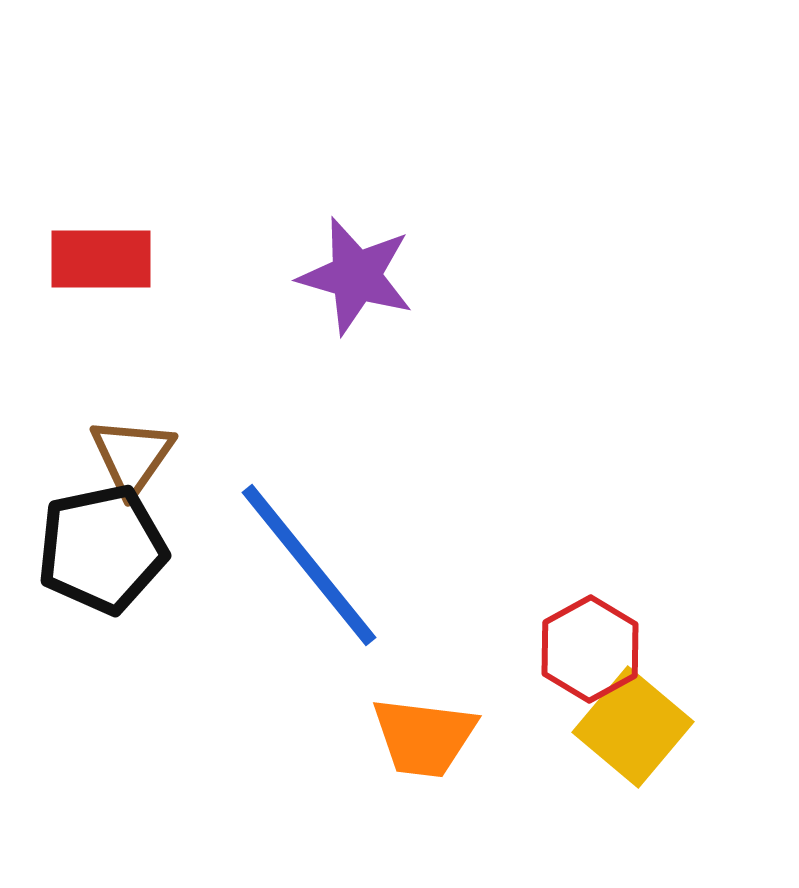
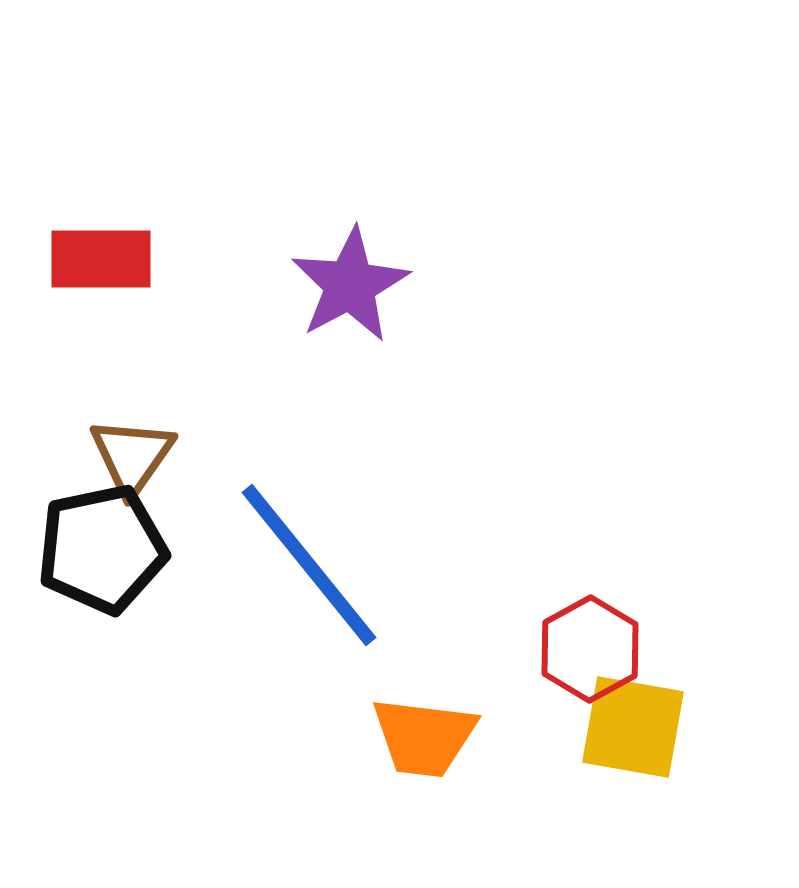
purple star: moved 6 px left, 9 px down; rotated 28 degrees clockwise
yellow square: rotated 30 degrees counterclockwise
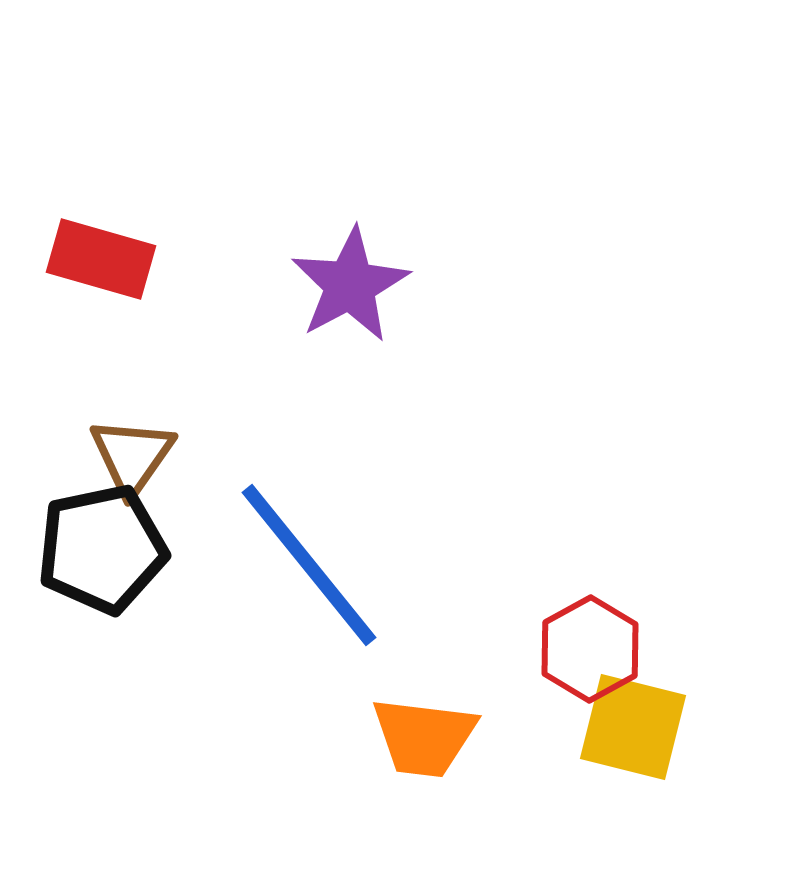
red rectangle: rotated 16 degrees clockwise
yellow square: rotated 4 degrees clockwise
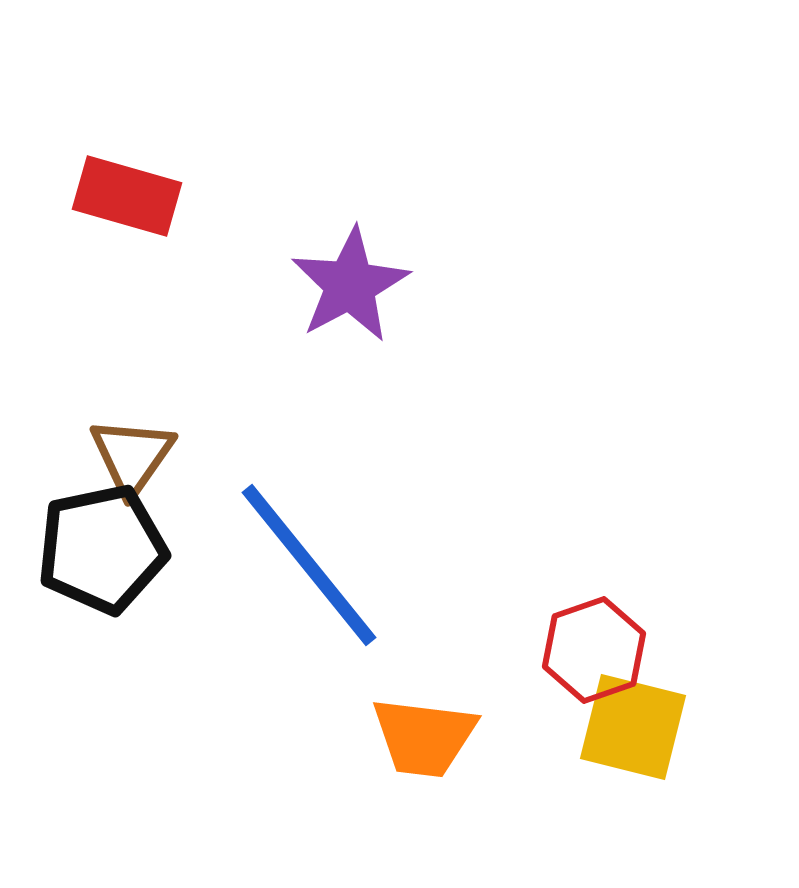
red rectangle: moved 26 px right, 63 px up
red hexagon: moved 4 px right, 1 px down; rotated 10 degrees clockwise
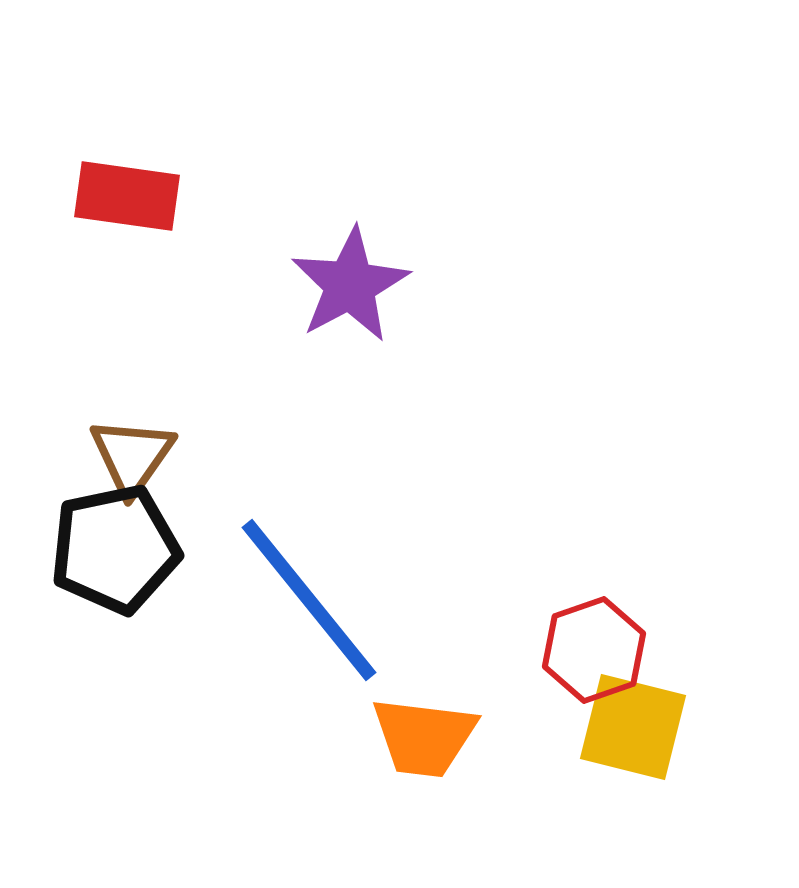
red rectangle: rotated 8 degrees counterclockwise
black pentagon: moved 13 px right
blue line: moved 35 px down
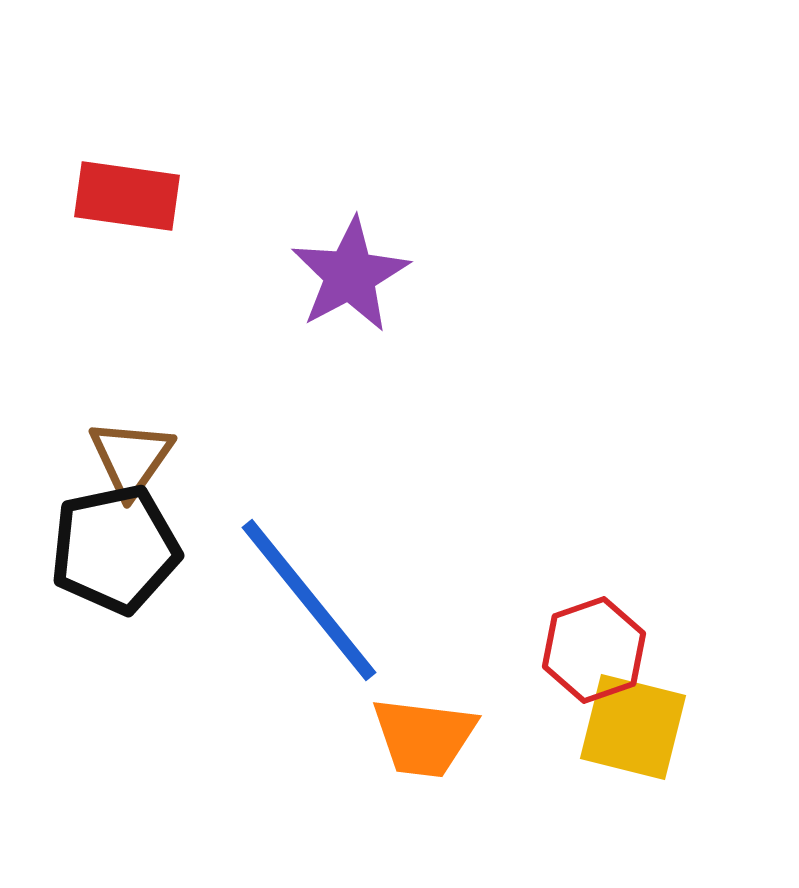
purple star: moved 10 px up
brown triangle: moved 1 px left, 2 px down
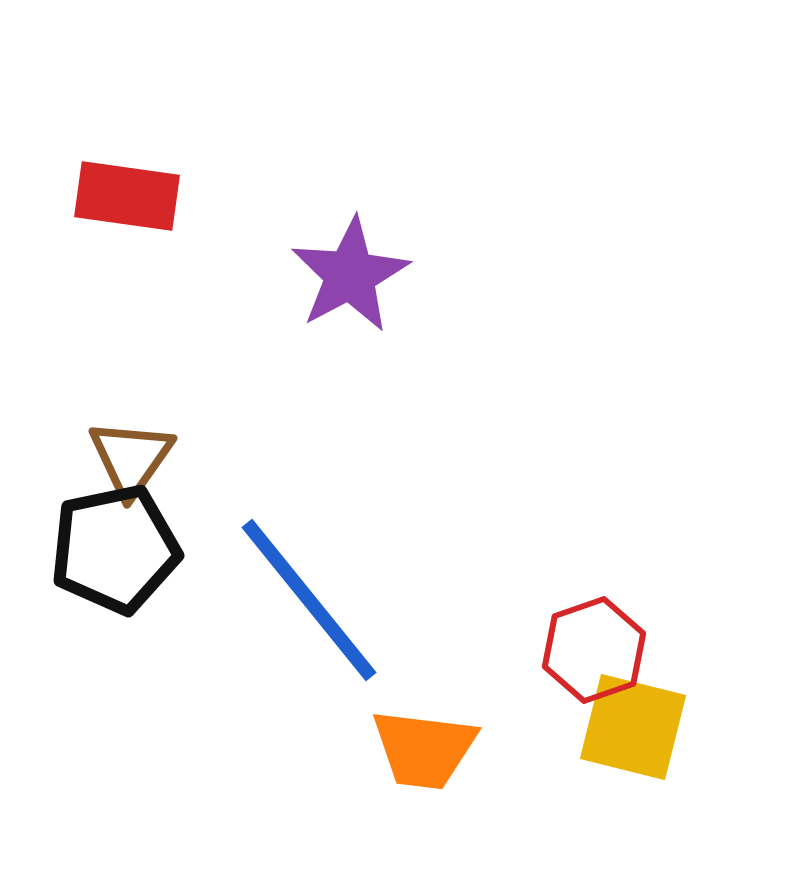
orange trapezoid: moved 12 px down
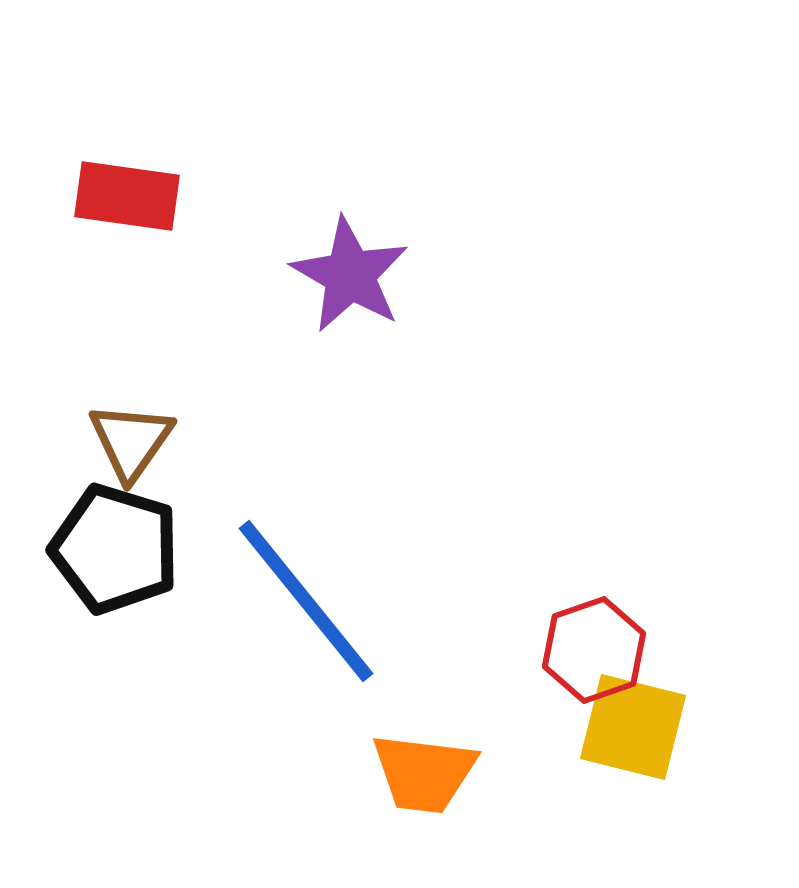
purple star: rotated 14 degrees counterclockwise
brown triangle: moved 17 px up
black pentagon: rotated 29 degrees clockwise
blue line: moved 3 px left, 1 px down
orange trapezoid: moved 24 px down
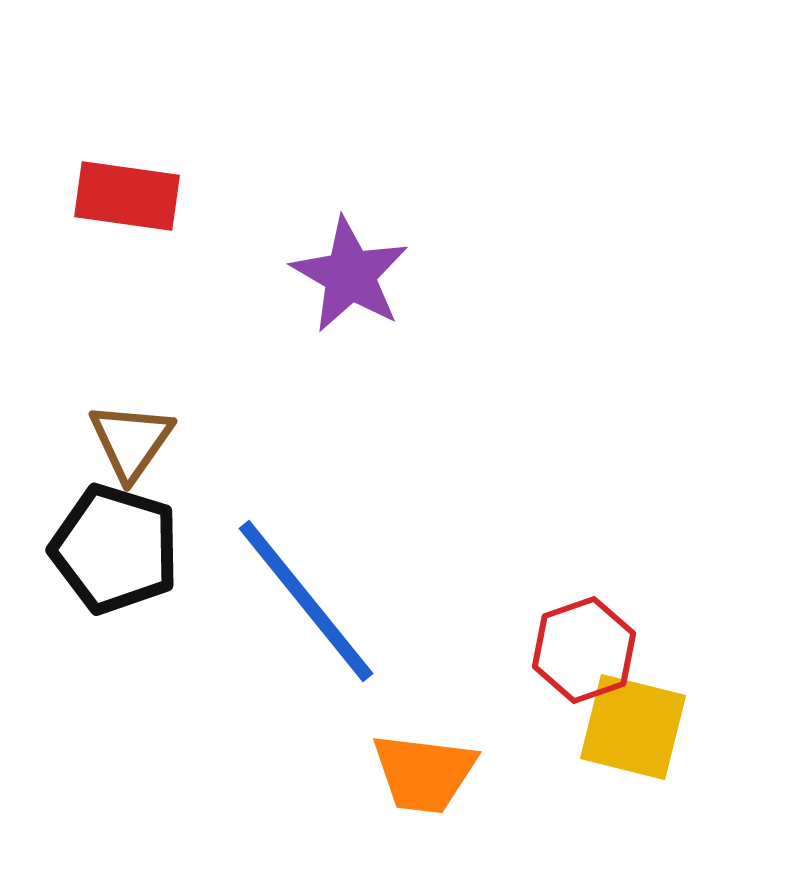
red hexagon: moved 10 px left
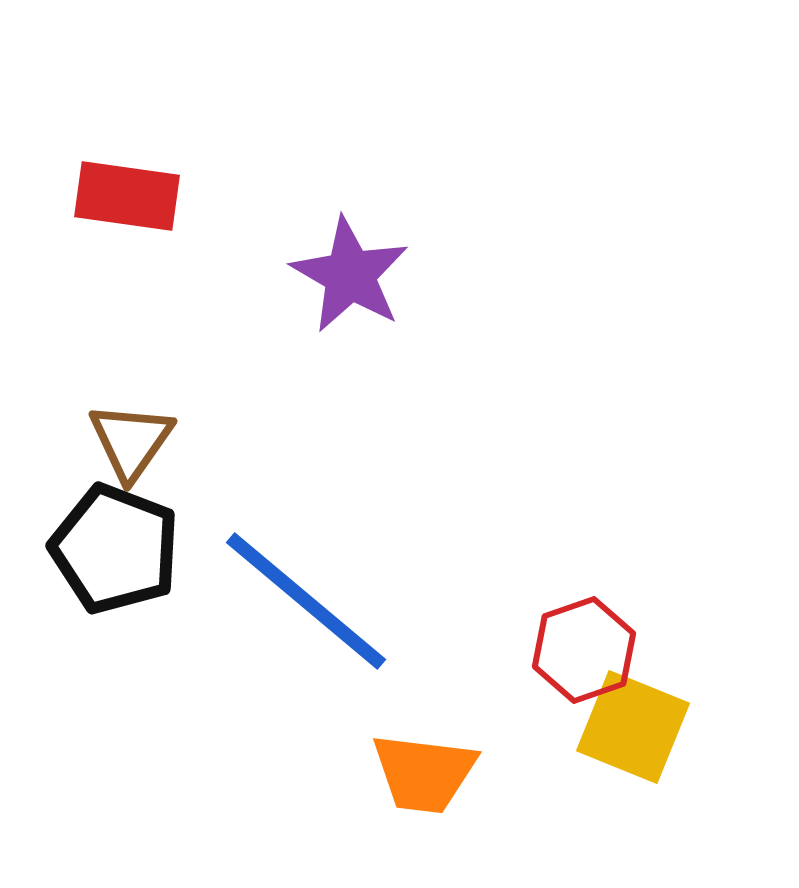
black pentagon: rotated 4 degrees clockwise
blue line: rotated 11 degrees counterclockwise
yellow square: rotated 8 degrees clockwise
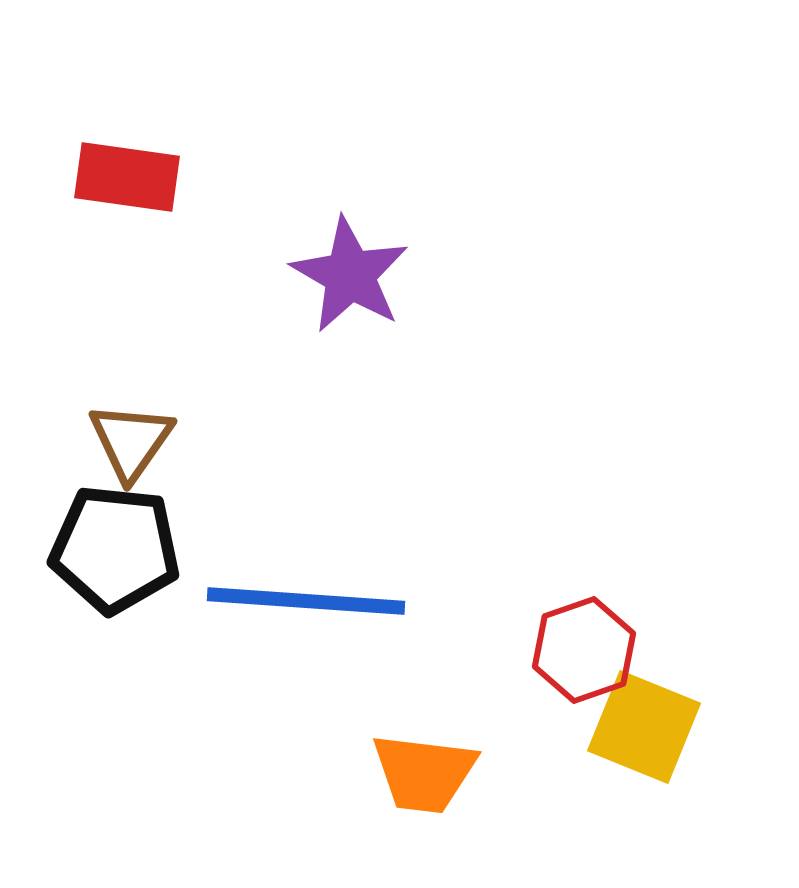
red rectangle: moved 19 px up
black pentagon: rotated 15 degrees counterclockwise
blue line: rotated 36 degrees counterclockwise
yellow square: moved 11 px right
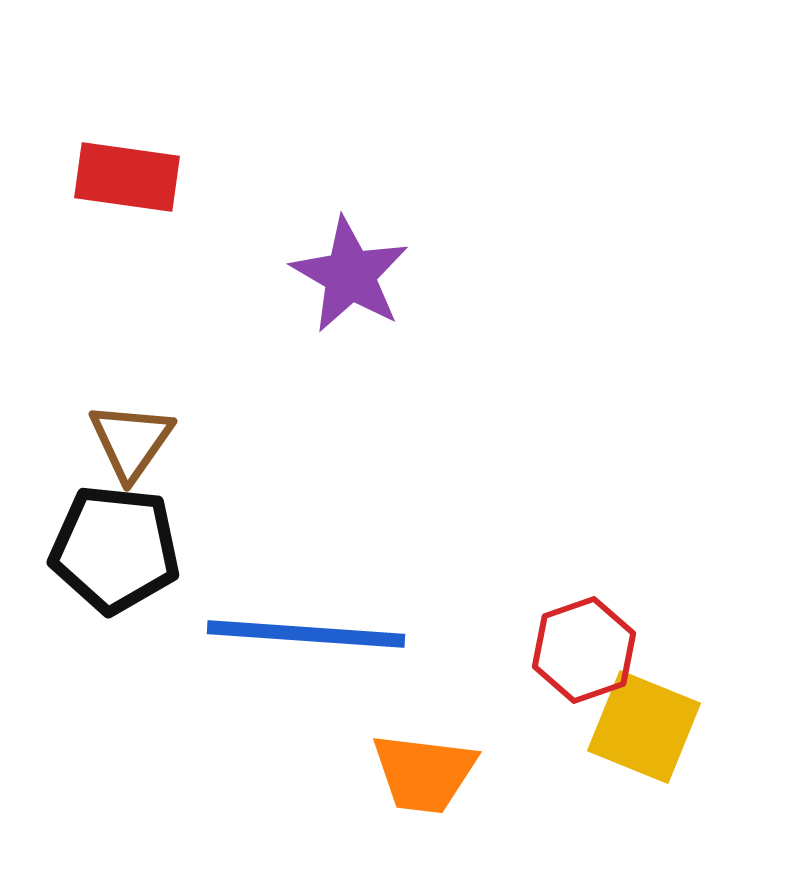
blue line: moved 33 px down
